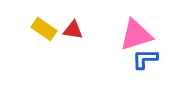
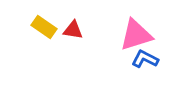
yellow rectangle: moved 2 px up
blue L-shape: rotated 28 degrees clockwise
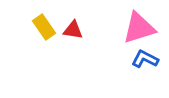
yellow rectangle: rotated 20 degrees clockwise
pink triangle: moved 3 px right, 7 px up
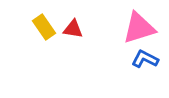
red triangle: moved 1 px up
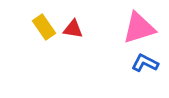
blue L-shape: moved 4 px down
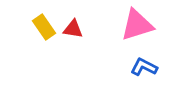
pink triangle: moved 2 px left, 3 px up
blue L-shape: moved 1 px left, 4 px down
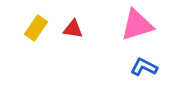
yellow rectangle: moved 8 px left, 1 px down; rotated 70 degrees clockwise
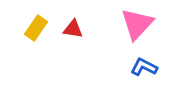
pink triangle: moved 1 px up; rotated 30 degrees counterclockwise
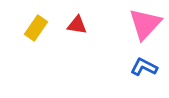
pink triangle: moved 8 px right
red triangle: moved 4 px right, 4 px up
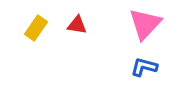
blue L-shape: rotated 12 degrees counterclockwise
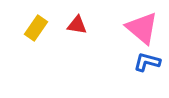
pink triangle: moved 3 px left, 4 px down; rotated 33 degrees counterclockwise
blue L-shape: moved 3 px right, 5 px up
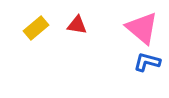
yellow rectangle: rotated 15 degrees clockwise
